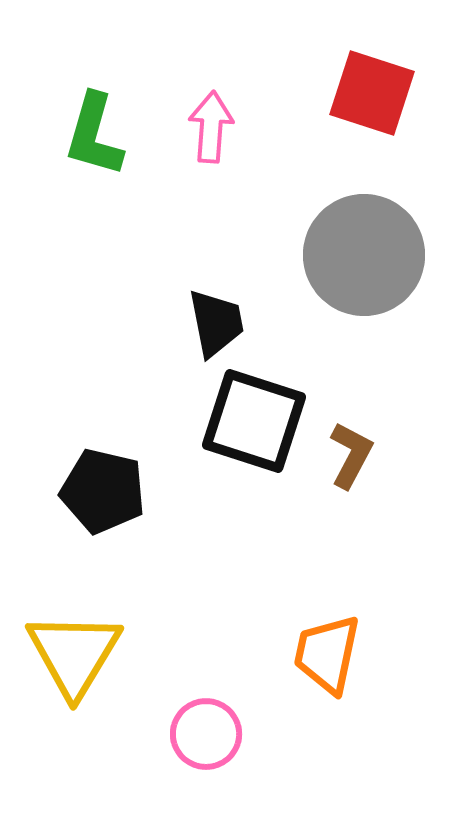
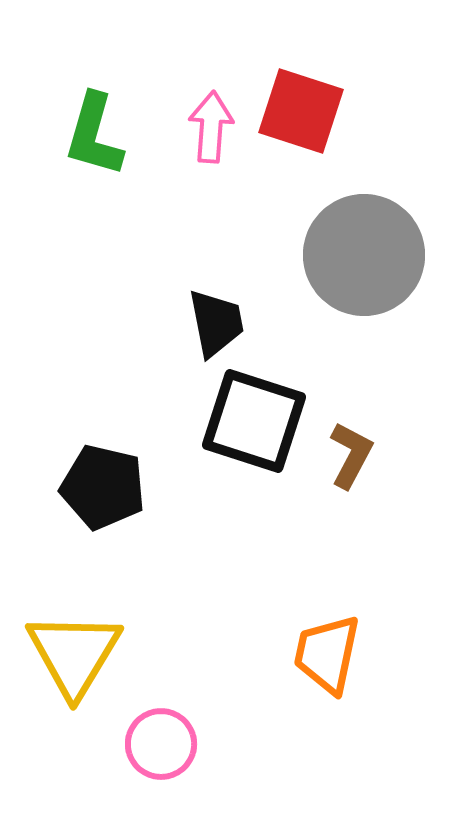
red square: moved 71 px left, 18 px down
black pentagon: moved 4 px up
pink circle: moved 45 px left, 10 px down
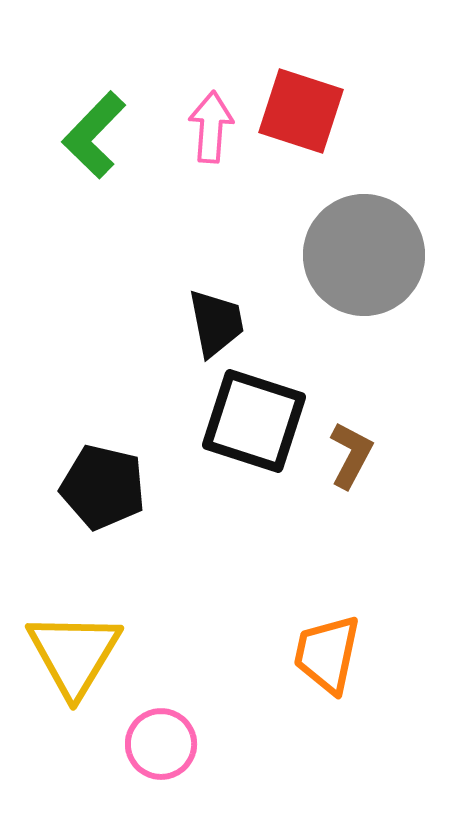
green L-shape: rotated 28 degrees clockwise
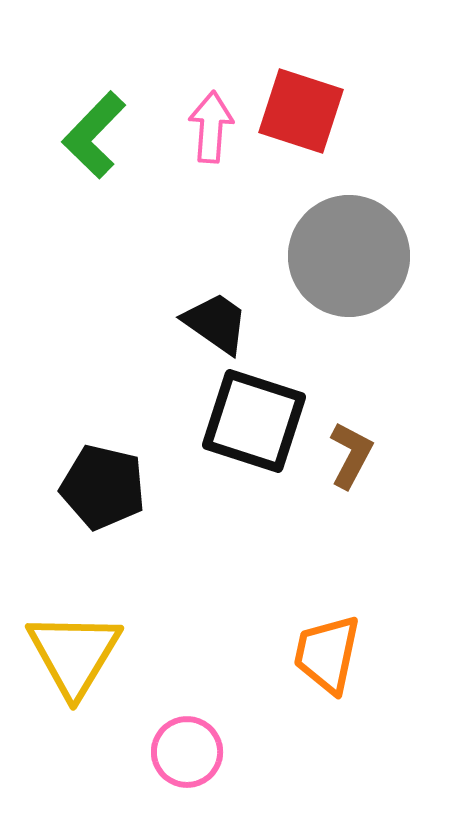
gray circle: moved 15 px left, 1 px down
black trapezoid: rotated 44 degrees counterclockwise
pink circle: moved 26 px right, 8 px down
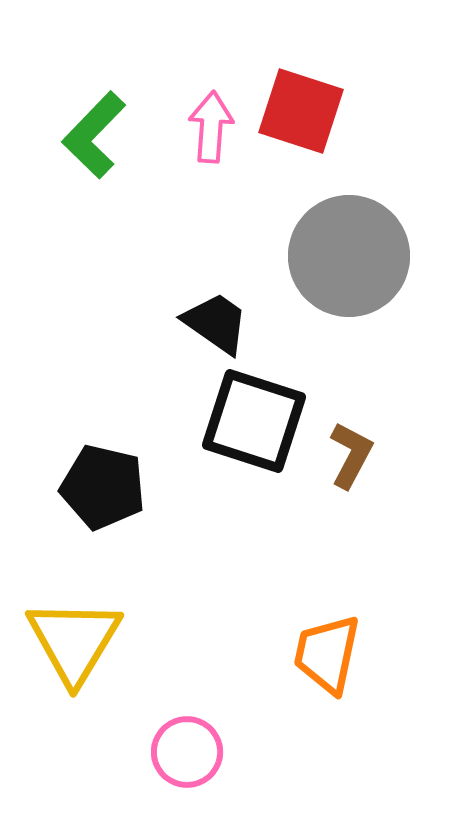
yellow triangle: moved 13 px up
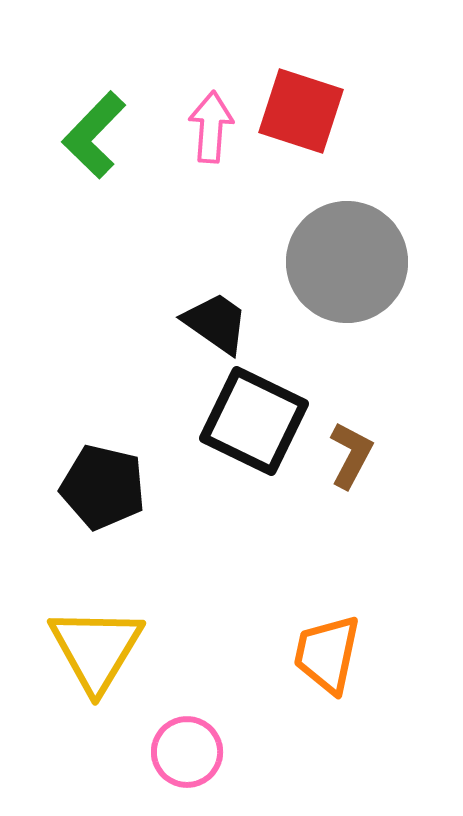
gray circle: moved 2 px left, 6 px down
black square: rotated 8 degrees clockwise
yellow triangle: moved 22 px right, 8 px down
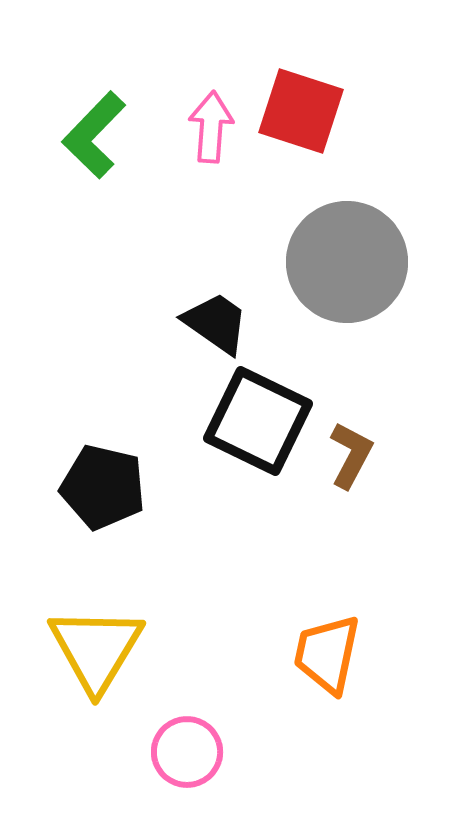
black square: moved 4 px right
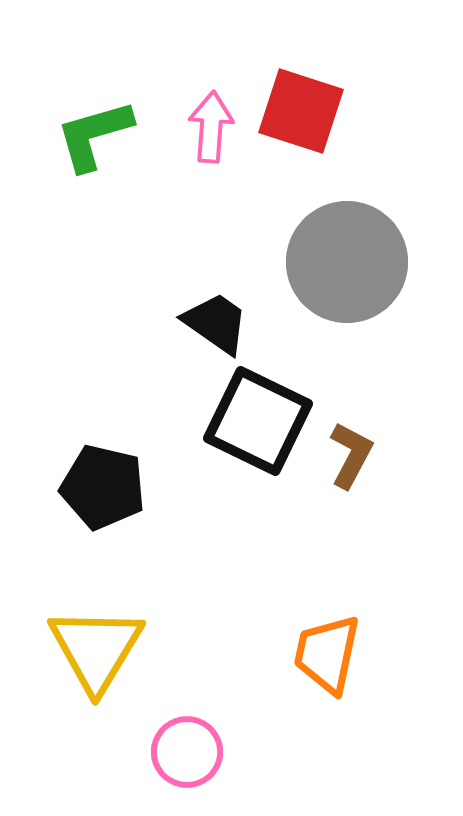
green L-shape: rotated 30 degrees clockwise
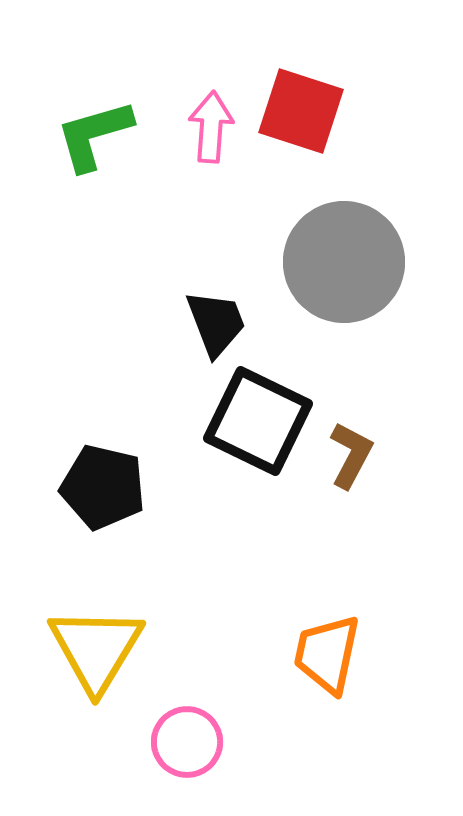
gray circle: moved 3 px left
black trapezoid: rotated 34 degrees clockwise
pink circle: moved 10 px up
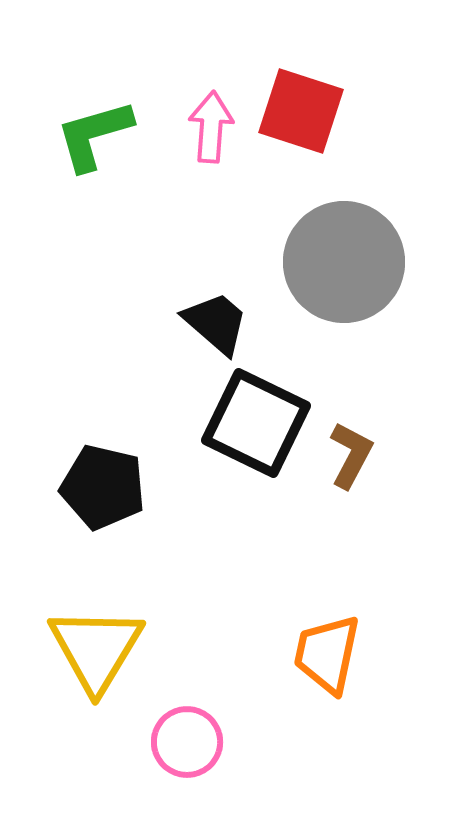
black trapezoid: rotated 28 degrees counterclockwise
black square: moved 2 px left, 2 px down
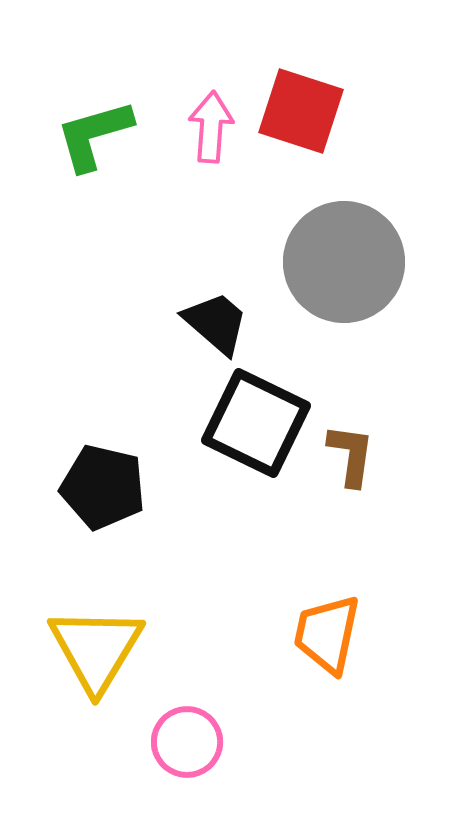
brown L-shape: rotated 20 degrees counterclockwise
orange trapezoid: moved 20 px up
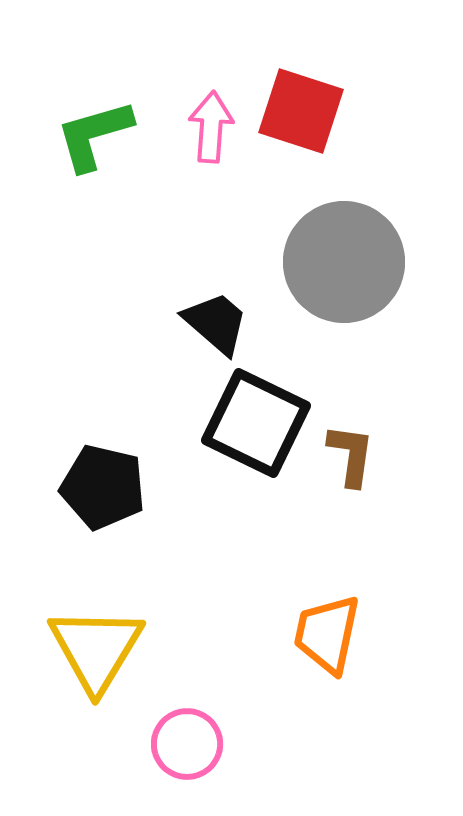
pink circle: moved 2 px down
